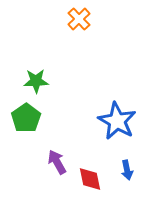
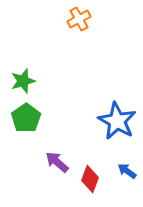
orange cross: rotated 15 degrees clockwise
green star: moved 13 px left; rotated 15 degrees counterclockwise
purple arrow: rotated 20 degrees counterclockwise
blue arrow: moved 1 px down; rotated 138 degrees clockwise
red diamond: rotated 32 degrees clockwise
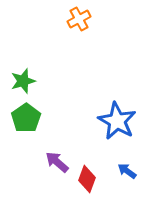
red diamond: moved 3 px left
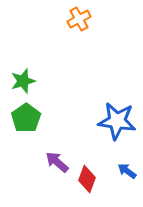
blue star: rotated 21 degrees counterclockwise
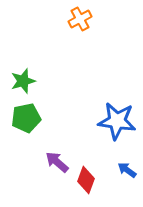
orange cross: moved 1 px right
green pentagon: rotated 24 degrees clockwise
blue arrow: moved 1 px up
red diamond: moved 1 px left, 1 px down
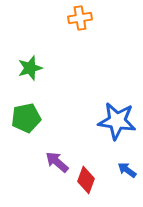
orange cross: moved 1 px up; rotated 20 degrees clockwise
green star: moved 7 px right, 13 px up
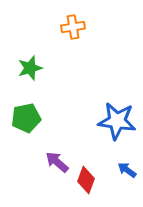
orange cross: moved 7 px left, 9 px down
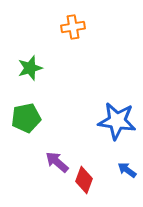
red diamond: moved 2 px left
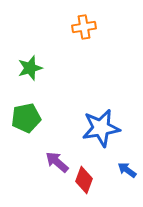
orange cross: moved 11 px right
blue star: moved 16 px left, 7 px down; rotated 18 degrees counterclockwise
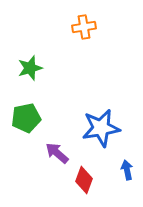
purple arrow: moved 9 px up
blue arrow: rotated 42 degrees clockwise
